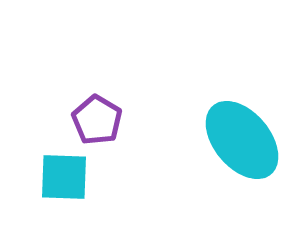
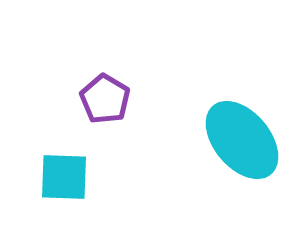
purple pentagon: moved 8 px right, 21 px up
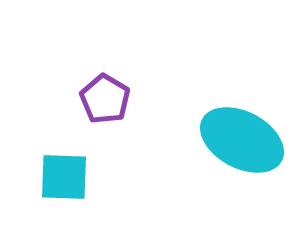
cyan ellipse: rotated 22 degrees counterclockwise
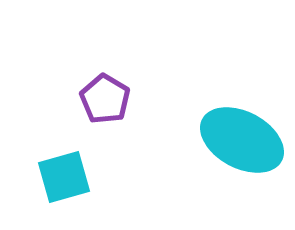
cyan square: rotated 18 degrees counterclockwise
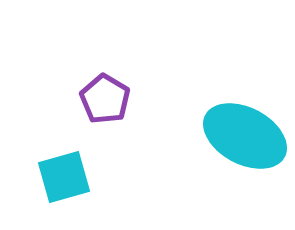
cyan ellipse: moved 3 px right, 4 px up
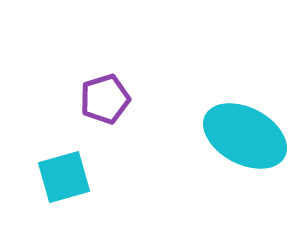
purple pentagon: rotated 24 degrees clockwise
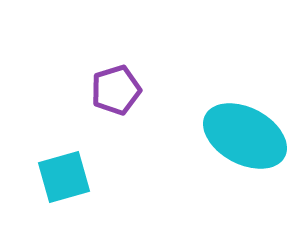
purple pentagon: moved 11 px right, 9 px up
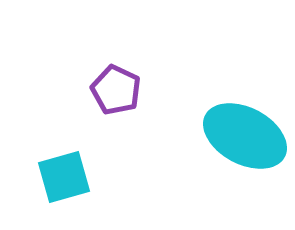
purple pentagon: rotated 30 degrees counterclockwise
